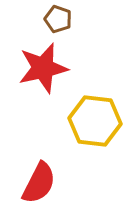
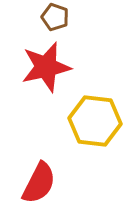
brown pentagon: moved 3 px left, 2 px up
red star: moved 3 px right, 1 px up
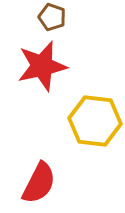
brown pentagon: moved 3 px left
red star: moved 4 px left, 1 px up
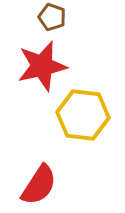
yellow hexagon: moved 12 px left, 6 px up
red semicircle: moved 2 px down; rotated 6 degrees clockwise
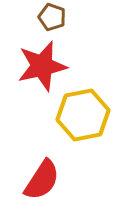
yellow hexagon: rotated 18 degrees counterclockwise
red semicircle: moved 3 px right, 5 px up
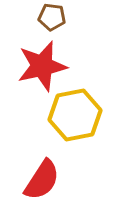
brown pentagon: rotated 12 degrees counterclockwise
yellow hexagon: moved 8 px left
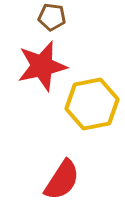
yellow hexagon: moved 17 px right, 11 px up
red semicircle: moved 20 px right
